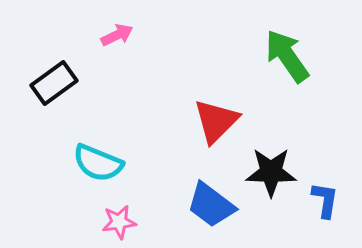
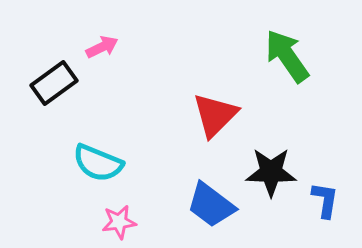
pink arrow: moved 15 px left, 12 px down
red triangle: moved 1 px left, 6 px up
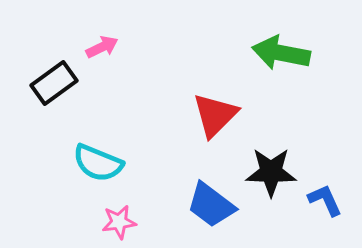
green arrow: moved 6 px left, 3 px up; rotated 44 degrees counterclockwise
blue L-shape: rotated 33 degrees counterclockwise
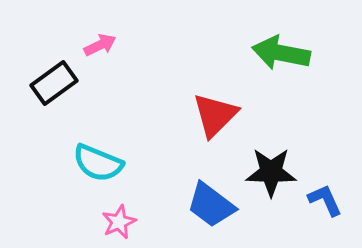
pink arrow: moved 2 px left, 2 px up
pink star: rotated 16 degrees counterclockwise
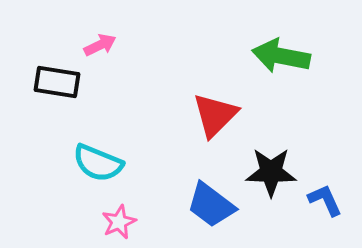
green arrow: moved 3 px down
black rectangle: moved 3 px right, 1 px up; rotated 45 degrees clockwise
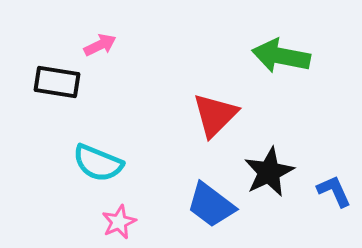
black star: moved 2 px left; rotated 27 degrees counterclockwise
blue L-shape: moved 9 px right, 9 px up
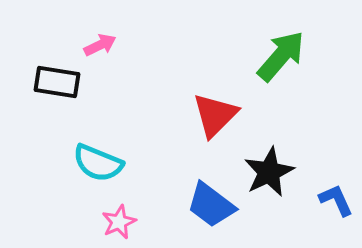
green arrow: rotated 120 degrees clockwise
blue L-shape: moved 2 px right, 9 px down
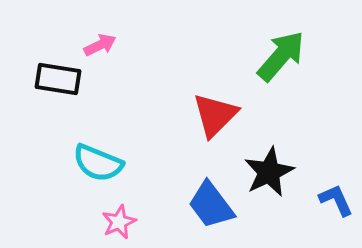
black rectangle: moved 1 px right, 3 px up
blue trapezoid: rotated 16 degrees clockwise
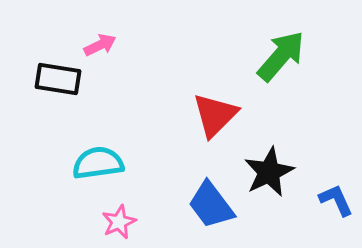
cyan semicircle: rotated 150 degrees clockwise
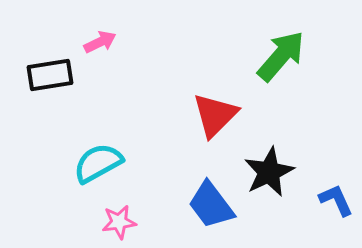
pink arrow: moved 3 px up
black rectangle: moved 8 px left, 4 px up; rotated 18 degrees counterclockwise
cyan semicircle: rotated 21 degrees counterclockwise
pink star: rotated 16 degrees clockwise
